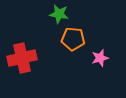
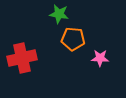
pink star: rotated 18 degrees clockwise
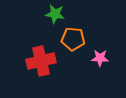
green star: moved 4 px left
red cross: moved 19 px right, 3 px down
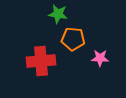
green star: moved 3 px right
red cross: rotated 8 degrees clockwise
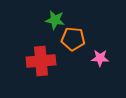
green star: moved 3 px left, 6 px down
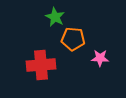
green star: moved 3 px up; rotated 18 degrees clockwise
red cross: moved 4 px down
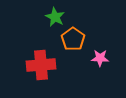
orange pentagon: rotated 30 degrees clockwise
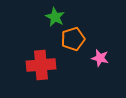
orange pentagon: rotated 20 degrees clockwise
pink star: rotated 12 degrees clockwise
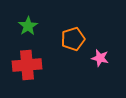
green star: moved 27 px left, 9 px down; rotated 12 degrees clockwise
red cross: moved 14 px left
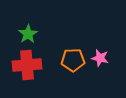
green star: moved 8 px down
orange pentagon: moved 21 px down; rotated 15 degrees clockwise
